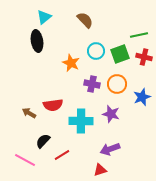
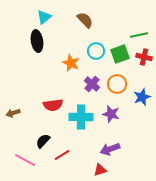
purple cross: rotated 28 degrees clockwise
brown arrow: moved 16 px left; rotated 48 degrees counterclockwise
cyan cross: moved 4 px up
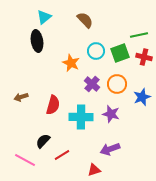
green square: moved 1 px up
red semicircle: rotated 66 degrees counterclockwise
brown arrow: moved 8 px right, 16 px up
red triangle: moved 6 px left
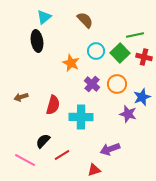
green line: moved 4 px left
green square: rotated 24 degrees counterclockwise
purple star: moved 17 px right
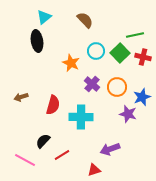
red cross: moved 1 px left
orange circle: moved 3 px down
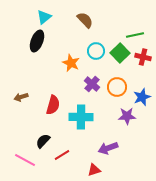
black ellipse: rotated 30 degrees clockwise
purple star: moved 1 px left, 2 px down; rotated 18 degrees counterclockwise
purple arrow: moved 2 px left, 1 px up
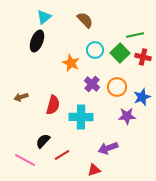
cyan circle: moved 1 px left, 1 px up
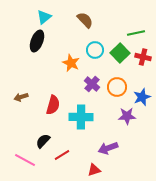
green line: moved 1 px right, 2 px up
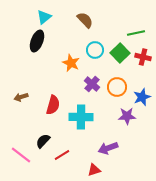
pink line: moved 4 px left, 5 px up; rotated 10 degrees clockwise
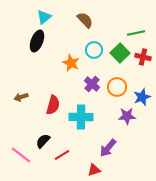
cyan circle: moved 1 px left
purple arrow: rotated 30 degrees counterclockwise
